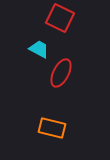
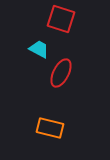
red square: moved 1 px right, 1 px down; rotated 8 degrees counterclockwise
orange rectangle: moved 2 px left
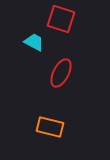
cyan trapezoid: moved 5 px left, 7 px up
orange rectangle: moved 1 px up
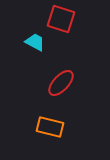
cyan trapezoid: moved 1 px right
red ellipse: moved 10 px down; rotated 16 degrees clockwise
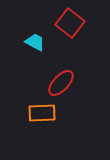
red square: moved 9 px right, 4 px down; rotated 20 degrees clockwise
orange rectangle: moved 8 px left, 14 px up; rotated 16 degrees counterclockwise
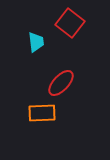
cyan trapezoid: moved 1 px right; rotated 55 degrees clockwise
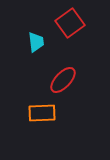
red square: rotated 16 degrees clockwise
red ellipse: moved 2 px right, 3 px up
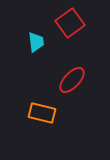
red ellipse: moved 9 px right
orange rectangle: rotated 16 degrees clockwise
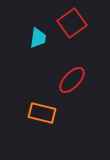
red square: moved 2 px right
cyan trapezoid: moved 2 px right, 4 px up; rotated 15 degrees clockwise
